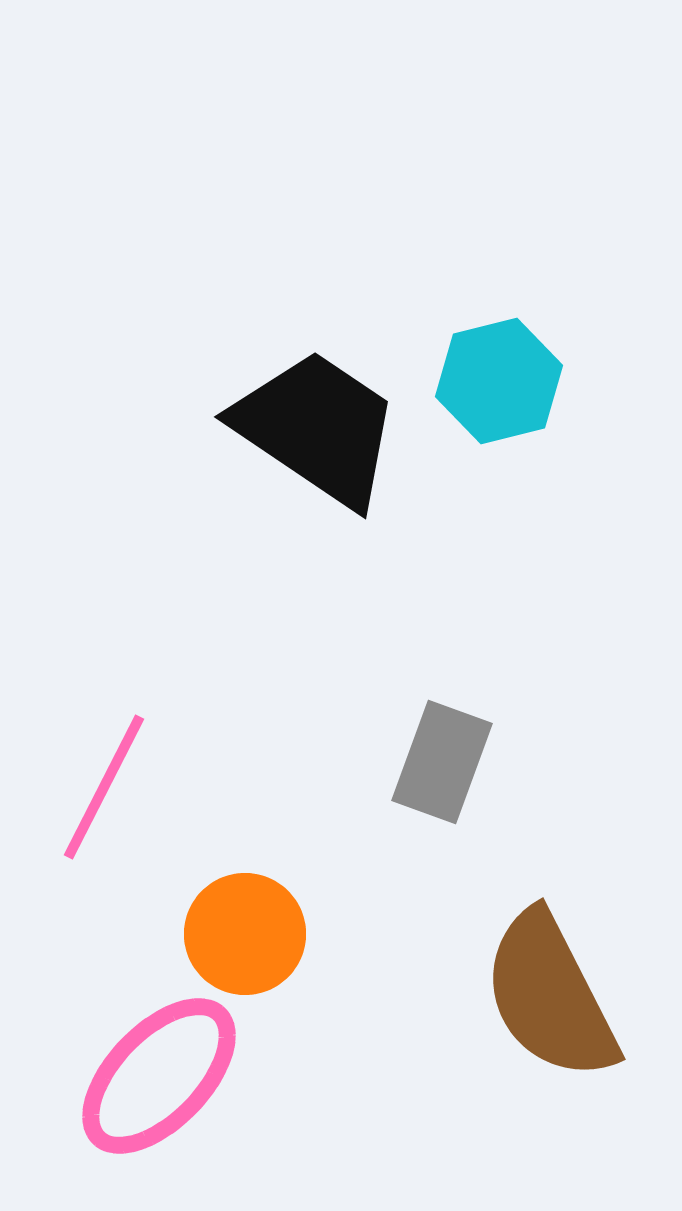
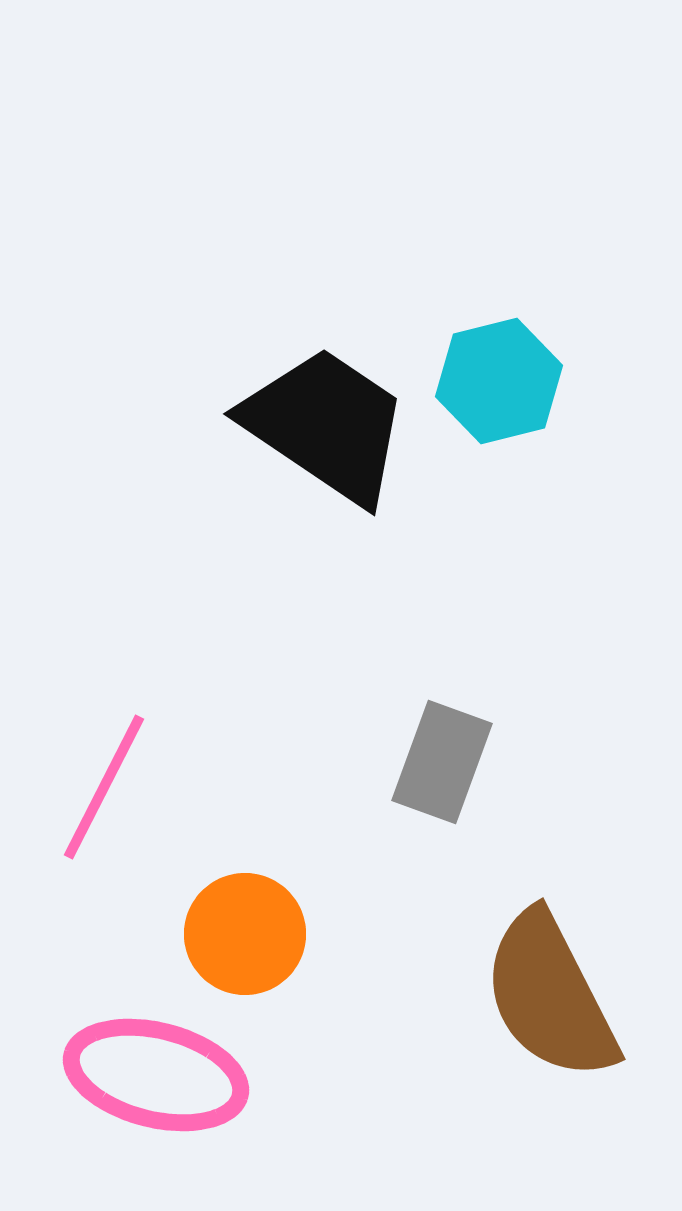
black trapezoid: moved 9 px right, 3 px up
pink ellipse: moved 3 px left, 1 px up; rotated 60 degrees clockwise
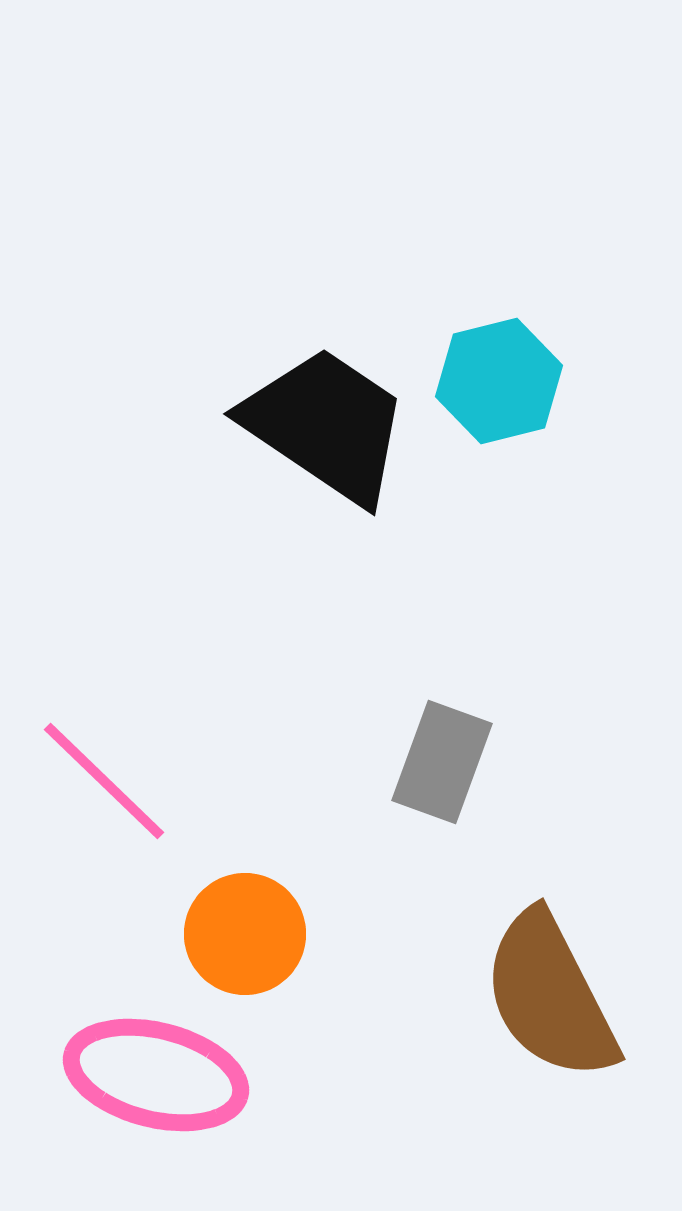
pink line: moved 6 px up; rotated 73 degrees counterclockwise
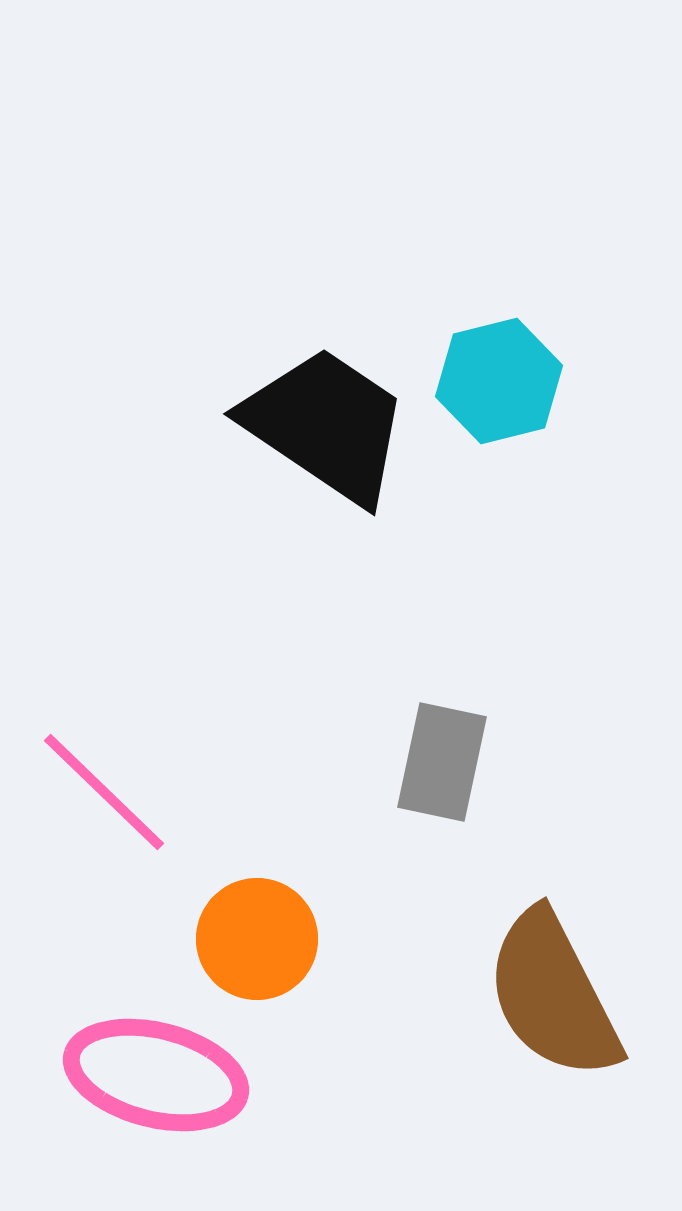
gray rectangle: rotated 8 degrees counterclockwise
pink line: moved 11 px down
orange circle: moved 12 px right, 5 px down
brown semicircle: moved 3 px right, 1 px up
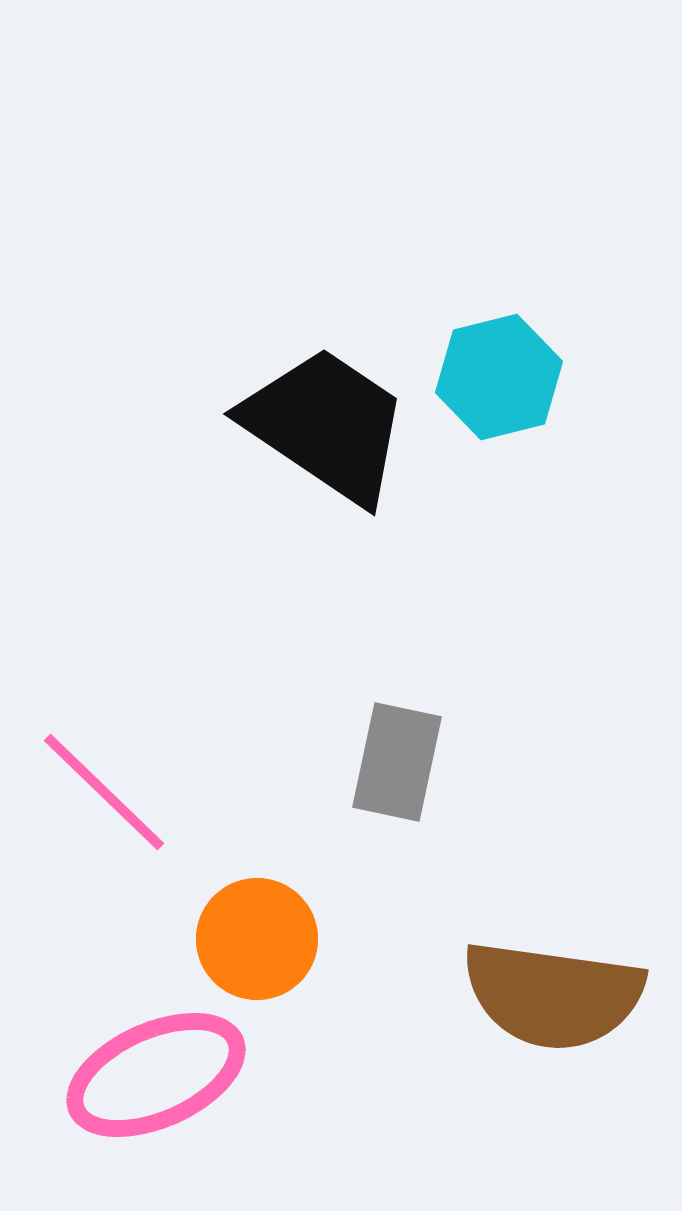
cyan hexagon: moved 4 px up
gray rectangle: moved 45 px left
brown semicircle: rotated 55 degrees counterclockwise
pink ellipse: rotated 38 degrees counterclockwise
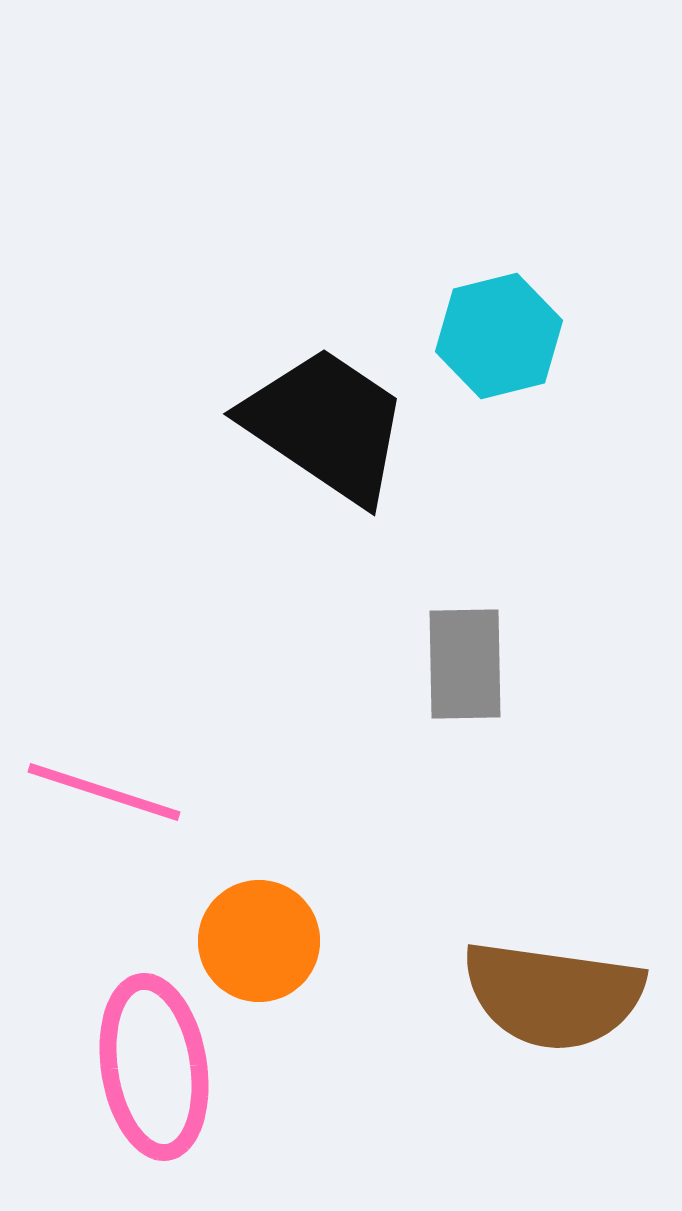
cyan hexagon: moved 41 px up
gray rectangle: moved 68 px right, 98 px up; rotated 13 degrees counterclockwise
pink line: rotated 26 degrees counterclockwise
orange circle: moved 2 px right, 2 px down
pink ellipse: moved 2 px left, 8 px up; rotated 75 degrees counterclockwise
